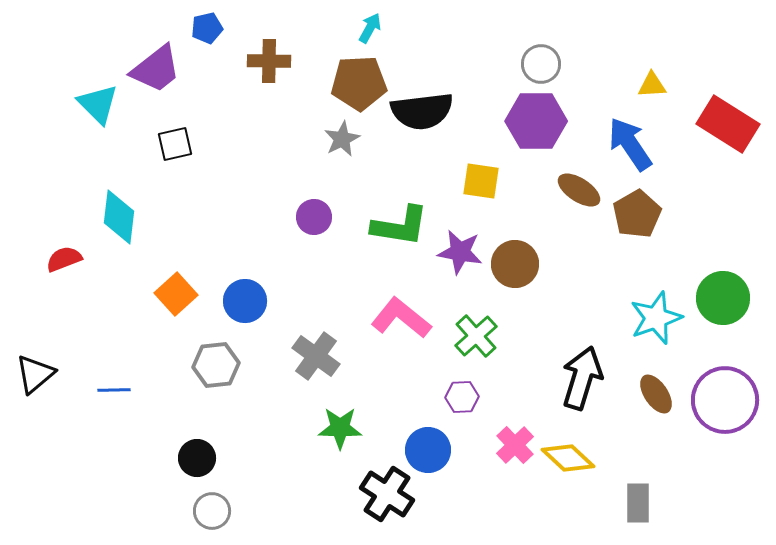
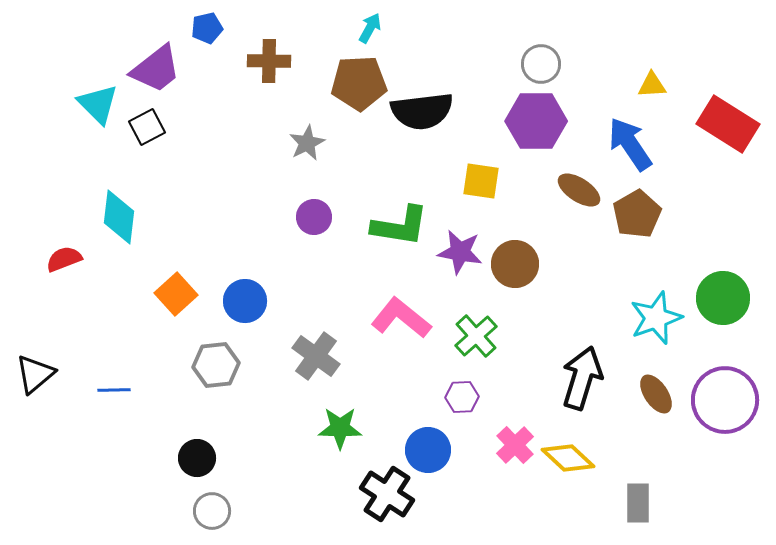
gray star at (342, 139): moved 35 px left, 4 px down
black square at (175, 144): moved 28 px left, 17 px up; rotated 15 degrees counterclockwise
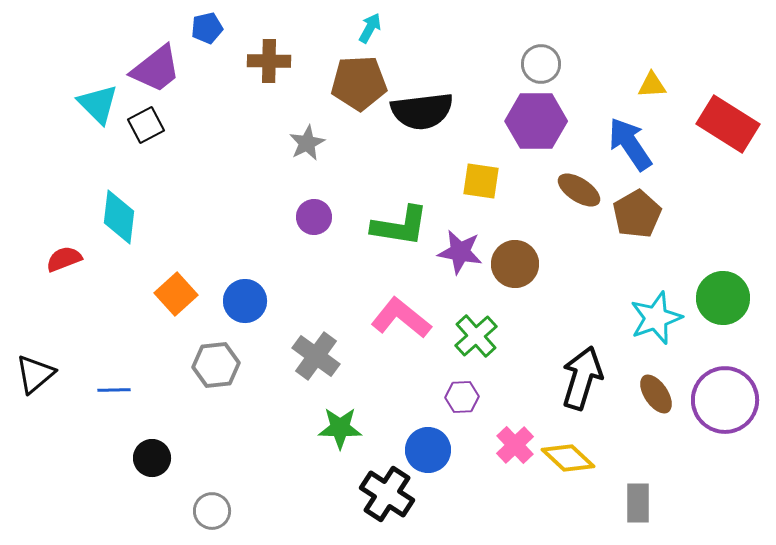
black square at (147, 127): moved 1 px left, 2 px up
black circle at (197, 458): moved 45 px left
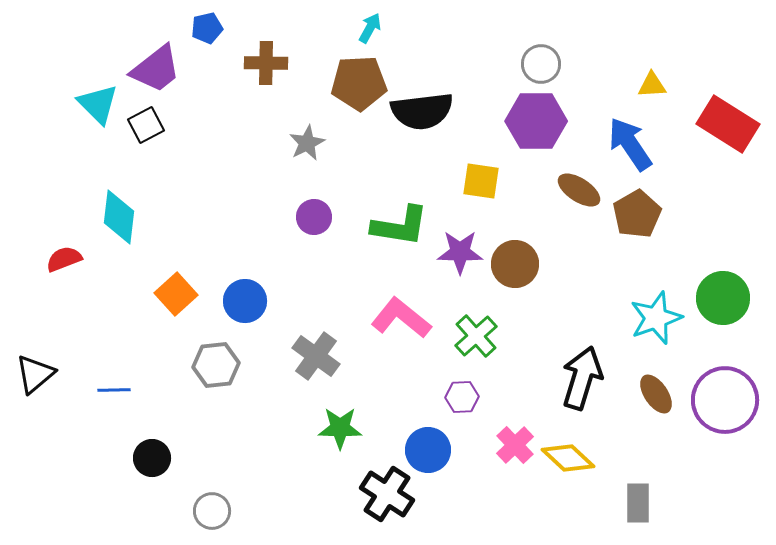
brown cross at (269, 61): moved 3 px left, 2 px down
purple star at (460, 252): rotated 9 degrees counterclockwise
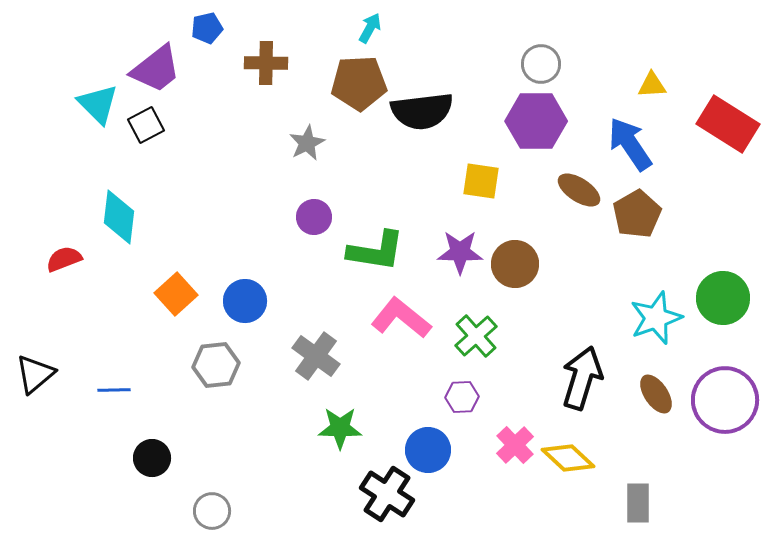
green L-shape at (400, 226): moved 24 px left, 25 px down
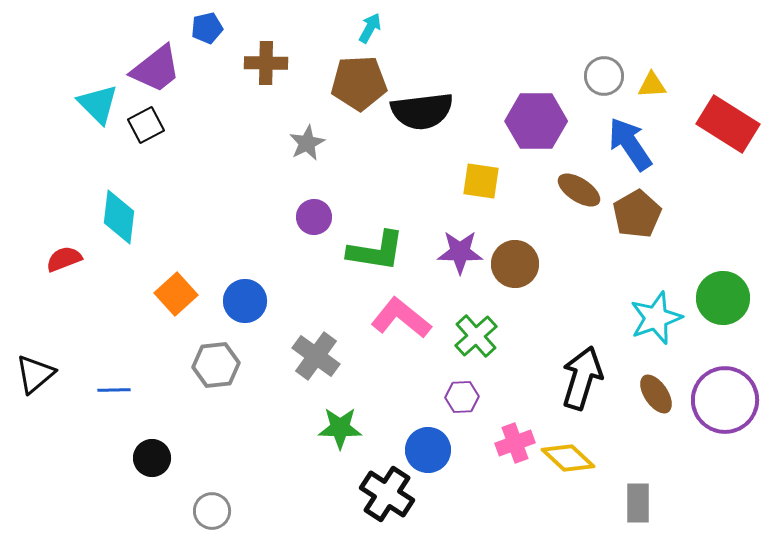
gray circle at (541, 64): moved 63 px right, 12 px down
pink cross at (515, 445): moved 2 px up; rotated 24 degrees clockwise
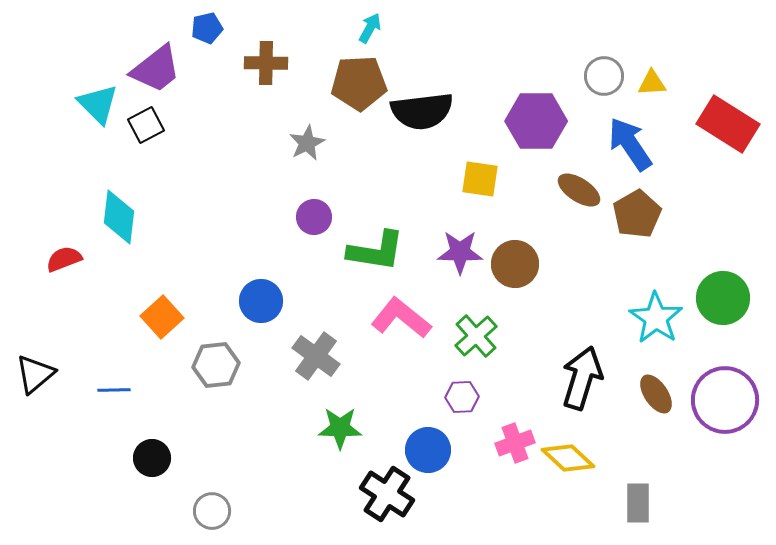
yellow triangle at (652, 85): moved 2 px up
yellow square at (481, 181): moved 1 px left, 2 px up
orange square at (176, 294): moved 14 px left, 23 px down
blue circle at (245, 301): moved 16 px right
cyan star at (656, 318): rotated 18 degrees counterclockwise
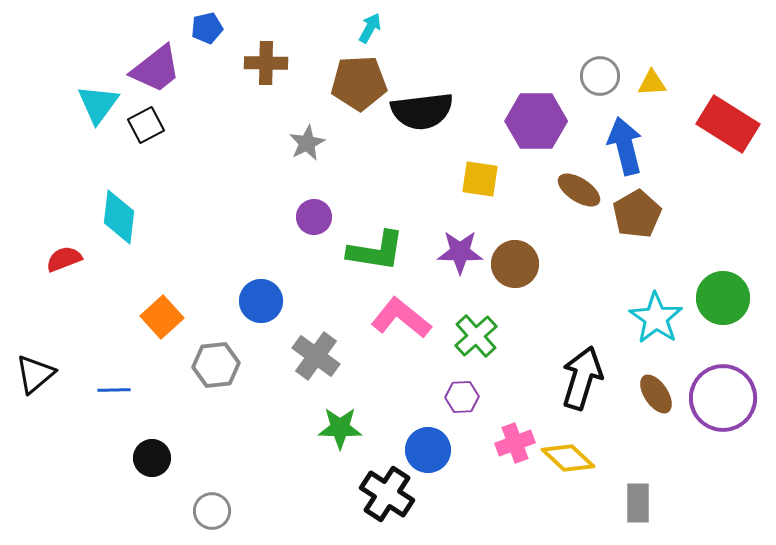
gray circle at (604, 76): moved 4 px left
cyan triangle at (98, 104): rotated 21 degrees clockwise
blue arrow at (630, 144): moved 5 px left, 2 px down; rotated 20 degrees clockwise
purple circle at (725, 400): moved 2 px left, 2 px up
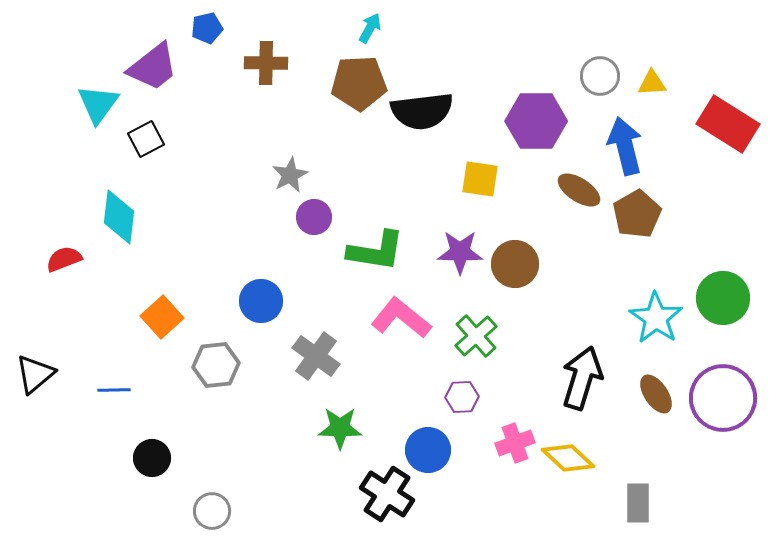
purple trapezoid at (156, 69): moved 3 px left, 2 px up
black square at (146, 125): moved 14 px down
gray star at (307, 143): moved 17 px left, 32 px down
